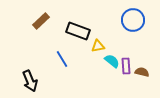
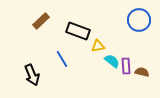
blue circle: moved 6 px right
black arrow: moved 2 px right, 6 px up
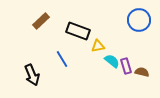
purple rectangle: rotated 14 degrees counterclockwise
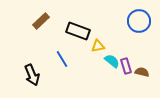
blue circle: moved 1 px down
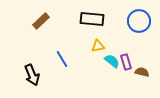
black rectangle: moved 14 px right, 12 px up; rotated 15 degrees counterclockwise
purple rectangle: moved 4 px up
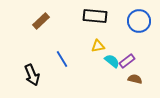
black rectangle: moved 3 px right, 3 px up
purple rectangle: moved 1 px right, 1 px up; rotated 70 degrees clockwise
brown semicircle: moved 7 px left, 7 px down
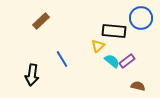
black rectangle: moved 19 px right, 15 px down
blue circle: moved 2 px right, 3 px up
yellow triangle: rotated 32 degrees counterclockwise
black arrow: rotated 30 degrees clockwise
brown semicircle: moved 3 px right, 7 px down
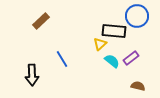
blue circle: moved 4 px left, 2 px up
yellow triangle: moved 2 px right, 2 px up
purple rectangle: moved 4 px right, 3 px up
black arrow: rotated 10 degrees counterclockwise
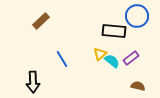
yellow triangle: moved 10 px down
black arrow: moved 1 px right, 7 px down
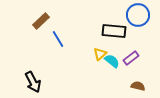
blue circle: moved 1 px right, 1 px up
blue line: moved 4 px left, 20 px up
black arrow: rotated 25 degrees counterclockwise
